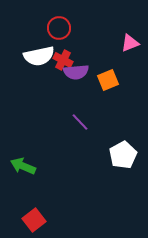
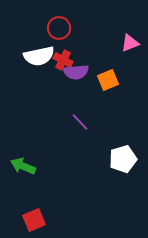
white pentagon: moved 4 px down; rotated 12 degrees clockwise
red square: rotated 15 degrees clockwise
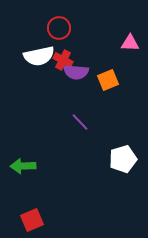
pink triangle: rotated 24 degrees clockwise
purple semicircle: rotated 10 degrees clockwise
green arrow: rotated 25 degrees counterclockwise
red square: moved 2 px left
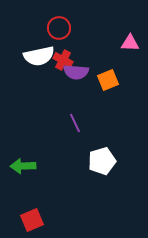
purple line: moved 5 px left, 1 px down; rotated 18 degrees clockwise
white pentagon: moved 21 px left, 2 px down
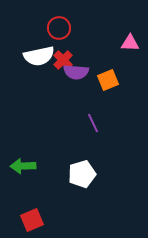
red cross: rotated 18 degrees clockwise
purple line: moved 18 px right
white pentagon: moved 20 px left, 13 px down
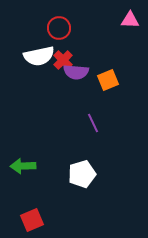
pink triangle: moved 23 px up
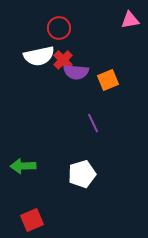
pink triangle: rotated 12 degrees counterclockwise
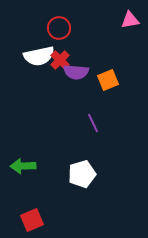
red cross: moved 3 px left
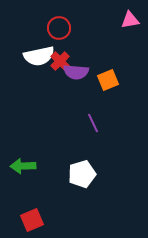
red cross: moved 1 px down
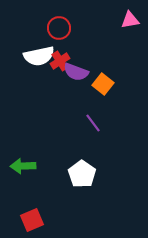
red cross: rotated 12 degrees clockwise
purple semicircle: rotated 15 degrees clockwise
orange square: moved 5 px left, 4 px down; rotated 30 degrees counterclockwise
purple line: rotated 12 degrees counterclockwise
white pentagon: rotated 20 degrees counterclockwise
